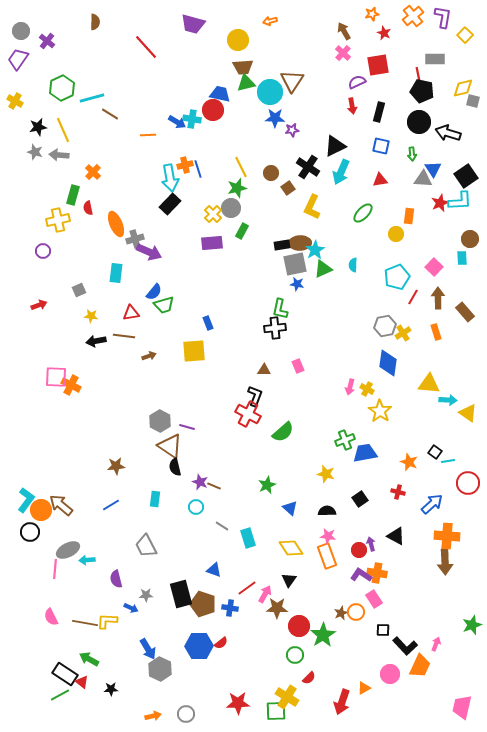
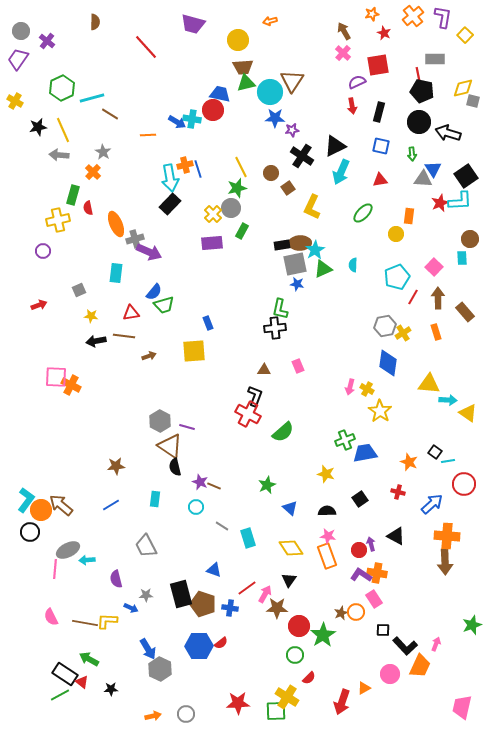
gray star at (35, 152): moved 68 px right; rotated 14 degrees clockwise
black cross at (308, 167): moved 6 px left, 11 px up
red circle at (468, 483): moved 4 px left, 1 px down
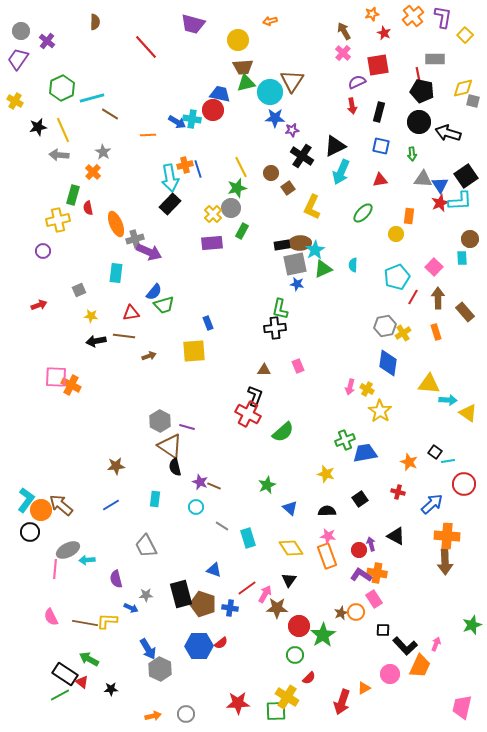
blue triangle at (433, 169): moved 7 px right, 16 px down
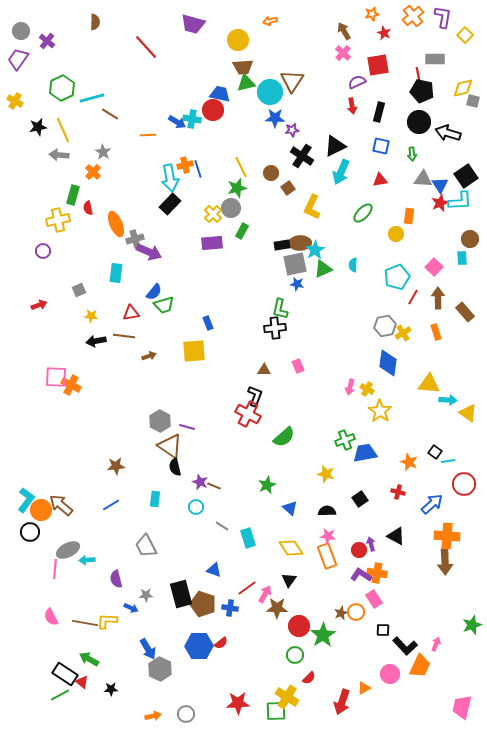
green semicircle at (283, 432): moved 1 px right, 5 px down
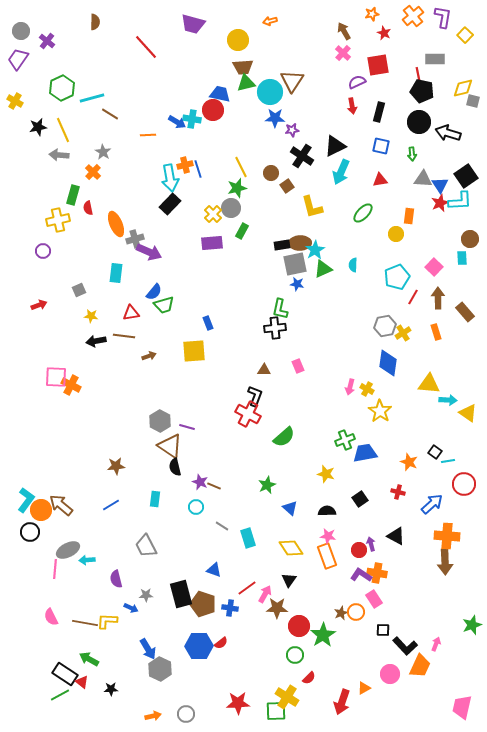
brown square at (288, 188): moved 1 px left, 2 px up
yellow L-shape at (312, 207): rotated 40 degrees counterclockwise
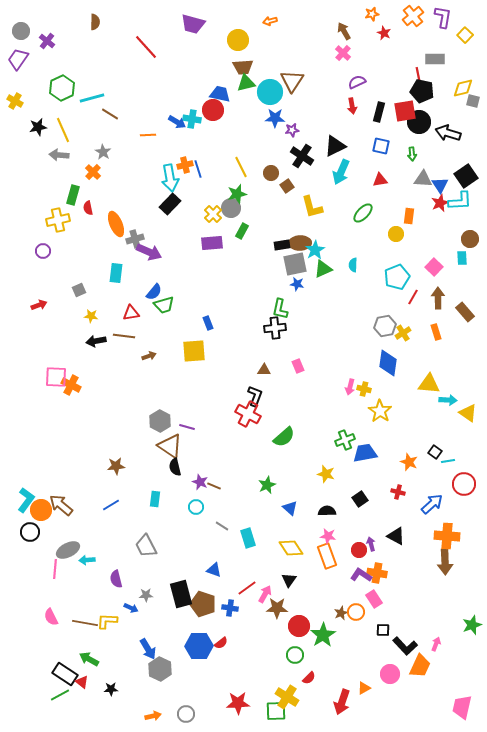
red square at (378, 65): moved 27 px right, 46 px down
green star at (237, 188): moved 6 px down
yellow cross at (367, 389): moved 3 px left; rotated 16 degrees counterclockwise
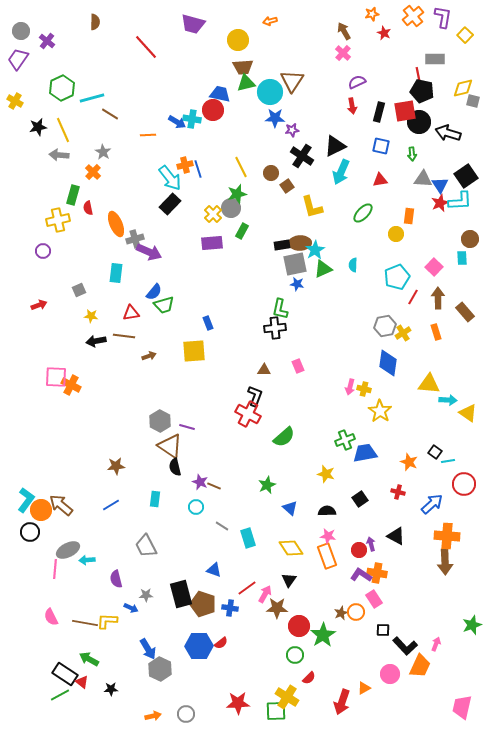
cyan arrow at (170, 178): rotated 28 degrees counterclockwise
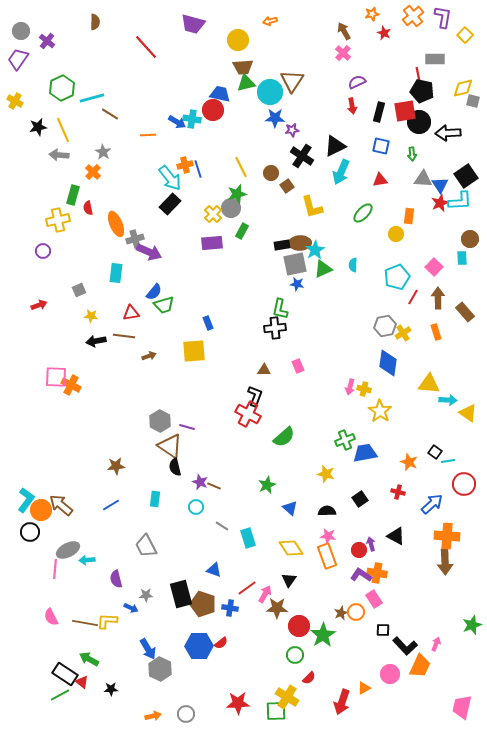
black arrow at (448, 133): rotated 20 degrees counterclockwise
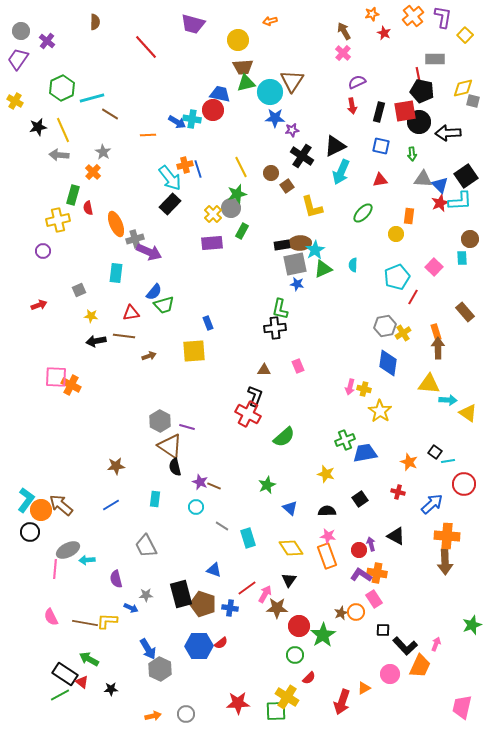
blue triangle at (440, 185): rotated 12 degrees counterclockwise
brown arrow at (438, 298): moved 50 px down
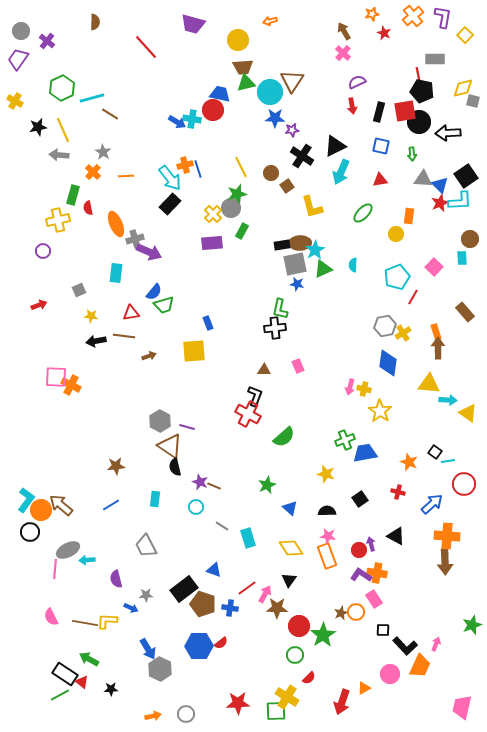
orange line at (148, 135): moved 22 px left, 41 px down
black rectangle at (181, 594): moved 3 px right, 5 px up; rotated 68 degrees clockwise
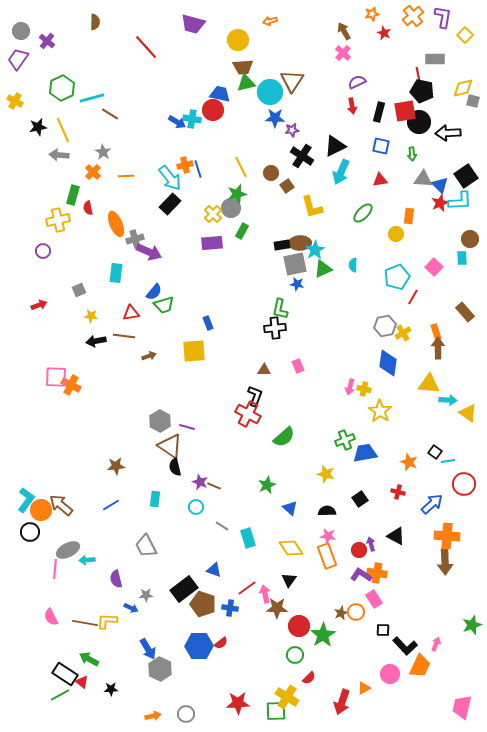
pink arrow at (265, 594): rotated 42 degrees counterclockwise
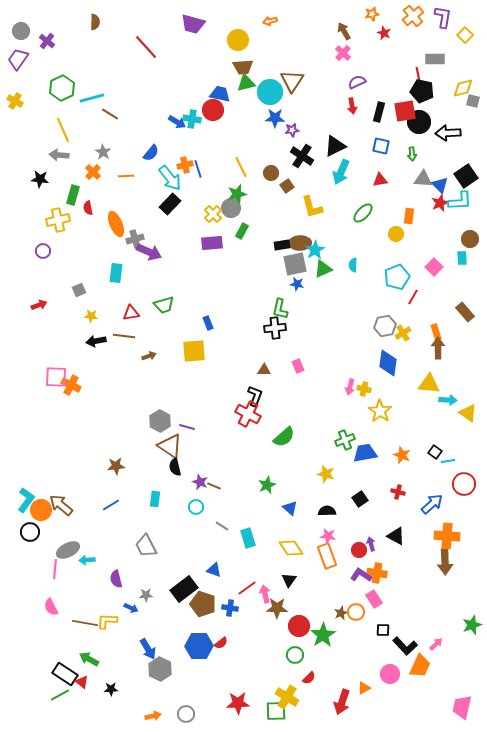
black star at (38, 127): moved 2 px right, 52 px down; rotated 18 degrees clockwise
blue semicircle at (154, 292): moved 3 px left, 139 px up
orange star at (409, 462): moved 7 px left, 7 px up
pink semicircle at (51, 617): moved 10 px up
pink arrow at (436, 644): rotated 24 degrees clockwise
